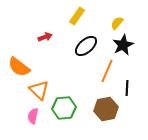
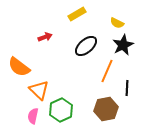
yellow rectangle: moved 2 px up; rotated 24 degrees clockwise
yellow semicircle: rotated 104 degrees counterclockwise
green hexagon: moved 3 px left, 2 px down; rotated 20 degrees counterclockwise
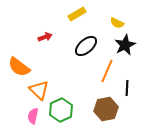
black star: moved 2 px right
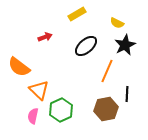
black line: moved 6 px down
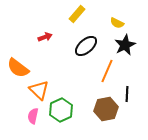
yellow rectangle: rotated 18 degrees counterclockwise
orange semicircle: moved 1 px left, 1 px down
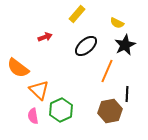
brown hexagon: moved 4 px right, 2 px down
pink semicircle: rotated 21 degrees counterclockwise
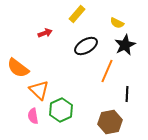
red arrow: moved 4 px up
black ellipse: rotated 10 degrees clockwise
brown hexagon: moved 11 px down
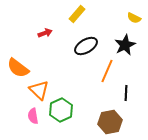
yellow semicircle: moved 17 px right, 5 px up
black line: moved 1 px left, 1 px up
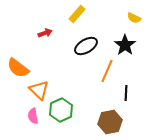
black star: rotated 10 degrees counterclockwise
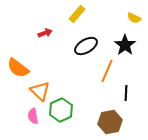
orange triangle: moved 1 px right, 1 px down
